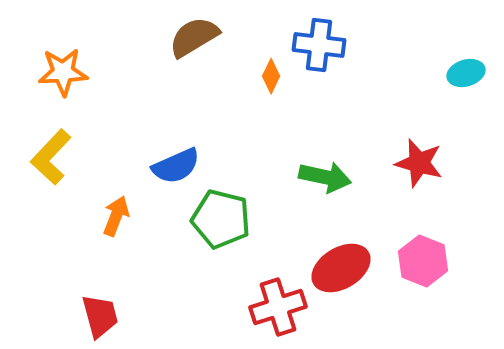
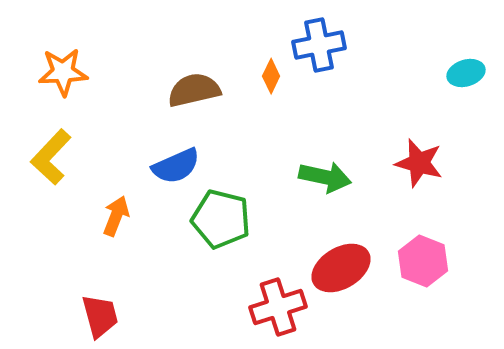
brown semicircle: moved 53 px down; rotated 18 degrees clockwise
blue cross: rotated 18 degrees counterclockwise
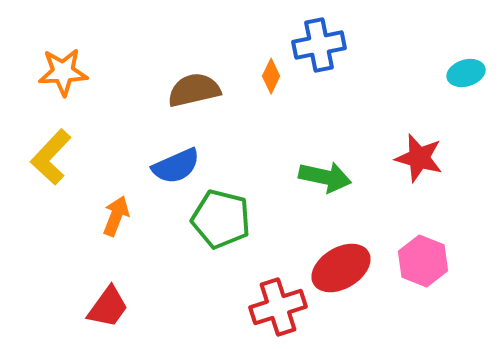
red star: moved 5 px up
red trapezoid: moved 8 px right, 9 px up; rotated 51 degrees clockwise
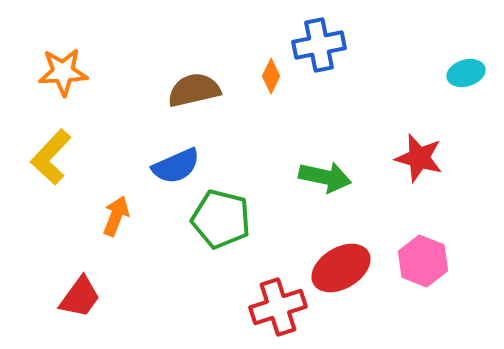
red trapezoid: moved 28 px left, 10 px up
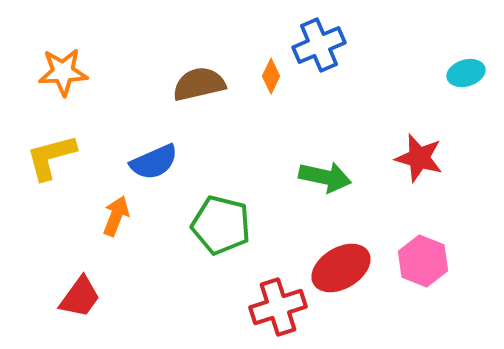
blue cross: rotated 12 degrees counterclockwise
brown semicircle: moved 5 px right, 6 px up
yellow L-shape: rotated 32 degrees clockwise
blue semicircle: moved 22 px left, 4 px up
green pentagon: moved 6 px down
